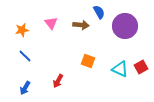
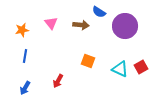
blue semicircle: rotated 152 degrees clockwise
blue line: rotated 56 degrees clockwise
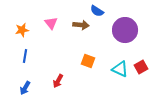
blue semicircle: moved 2 px left, 1 px up
purple circle: moved 4 px down
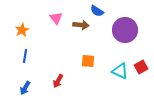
pink triangle: moved 5 px right, 5 px up
orange star: rotated 16 degrees counterclockwise
orange square: rotated 16 degrees counterclockwise
cyan triangle: moved 2 px down
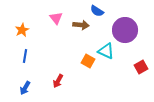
orange square: rotated 24 degrees clockwise
cyan triangle: moved 14 px left, 20 px up
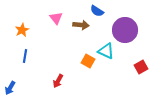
blue arrow: moved 15 px left
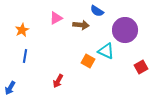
pink triangle: rotated 40 degrees clockwise
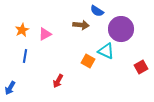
pink triangle: moved 11 px left, 16 px down
purple circle: moved 4 px left, 1 px up
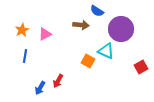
blue arrow: moved 30 px right
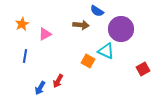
orange star: moved 6 px up
red square: moved 2 px right, 2 px down
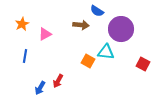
cyan triangle: moved 1 px down; rotated 18 degrees counterclockwise
red square: moved 5 px up; rotated 32 degrees counterclockwise
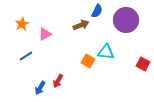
blue semicircle: rotated 96 degrees counterclockwise
brown arrow: rotated 28 degrees counterclockwise
purple circle: moved 5 px right, 9 px up
blue line: moved 1 px right; rotated 48 degrees clockwise
